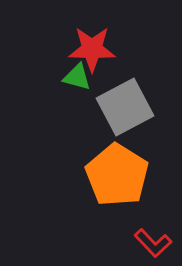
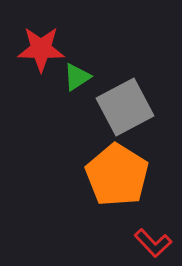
red star: moved 51 px left
green triangle: rotated 48 degrees counterclockwise
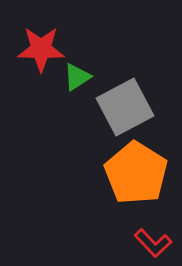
orange pentagon: moved 19 px right, 2 px up
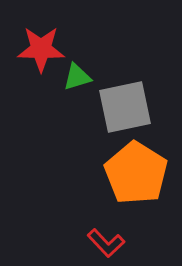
green triangle: rotated 16 degrees clockwise
gray square: rotated 16 degrees clockwise
red L-shape: moved 47 px left
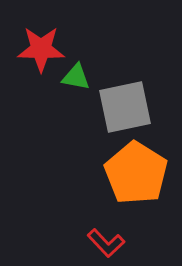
green triangle: moved 1 px left; rotated 28 degrees clockwise
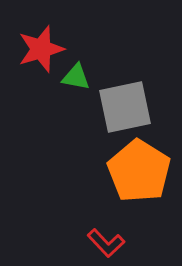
red star: rotated 18 degrees counterclockwise
orange pentagon: moved 3 px right, 2 px up
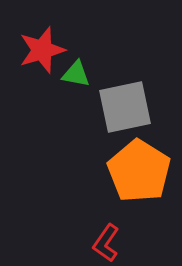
red star: moved 1 px right, 1 px down
green triangle: moved 3 px up
red L-shape: rotated 78 degrees clockwise
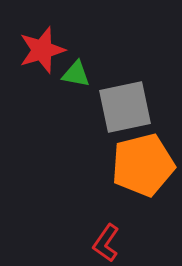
orange pentagon: moved 4 px right, 6 px up; rotated 26 degrees clockwise
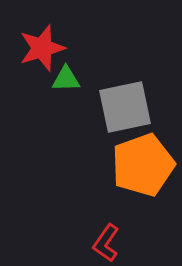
red star: moved 2 px up
green triangle: moved 10 px left, 5 px down; rotated 12 degrees counterclockwise
orange pentagon: rotated 6 degrees counterclockwise
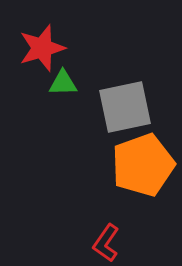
green triangle: moved 3 px left, 4 px down
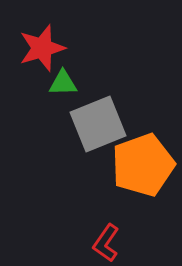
gray square: moved 27 px left, 17 px down; rotated 10 degrees counterclockwise
